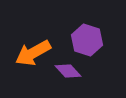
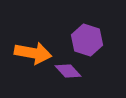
orange arrow: rotated 141 degrees counterclockwise
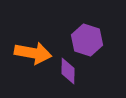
purple diamond: rotated 44 degrees clockwise
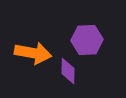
purple hexagon: rotated 20 degrees counterclockwise
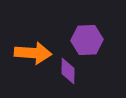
orange arrow: rotated 6 degrees counterclockwise
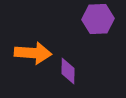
purple hexagon: moved 11 px right, 21 px up
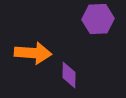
purple diamond: moved 1 px right, 4 px down
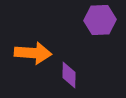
purple hexagon: moved 2 px right, 1 px down
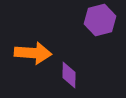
purple hexagon: rotated 12 degrees counterclockwise
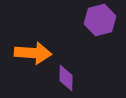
purple diamond: moved 3 px left, 3 px down
